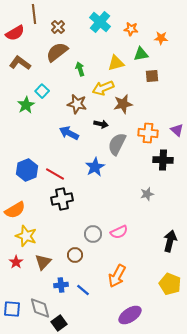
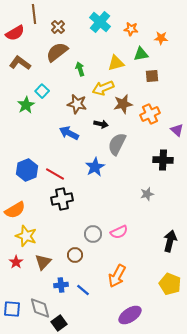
orange cross at (148, 133): moved 2 px right, 19 px up; rotated 30 degrees counterclockwise
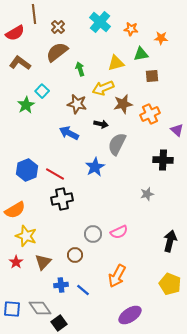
gray diamond at (40, 308): rotated 20 degrees counterclockwise
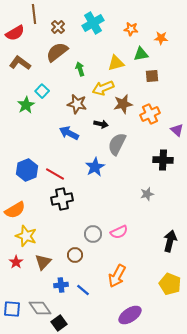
cyan cross at (100, 22): moved 7 px left, 1 px down; rotated 20 degrees clockwise
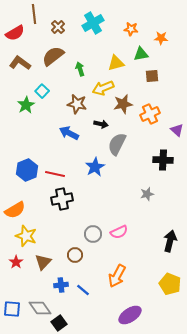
brown semicircle at (57, 52): moved 4 px left, 4 px down
red line at (55, 174): rotated 18 degrees counterclockwise
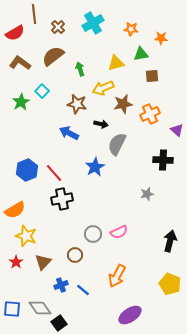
green star at (26, 105): moved 5 px left, 3 px up
red line at (55, 174): moved 1 px left, 1 px up; rotated 36 degrees clockwise
blue cross at (61, 285): rotated 16 degrees counterclockwise
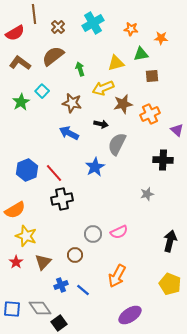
brown star at (77, 104): moved 5 px left, 1 px up
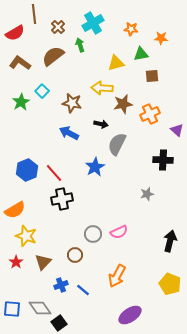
green arrow at (80, 69): moved 24 px up
yellow arrow at (103, 88): moved 1 px left; rotated 25 degrees clockwise
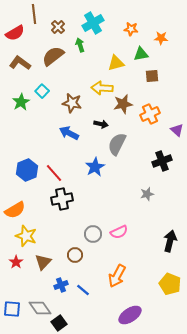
black cross at (163, 160): moved 1 px left, 1 px down; rotated 24 degrees counterclockwise
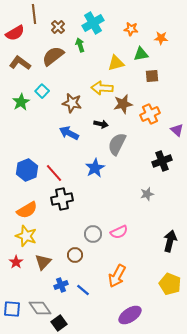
blue star at (95, 167): moved 1 px down
orange semicircle at (15, 210): moved 12 px right
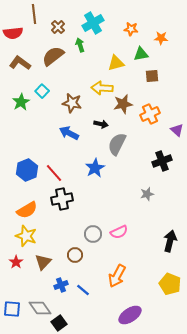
red semicircle at (15, 33): moved 2 px left; rotated 24 degrees clockwise
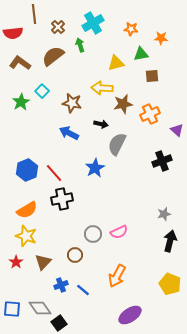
gray star at (147, 194): moved 17 px right, 20 px down
